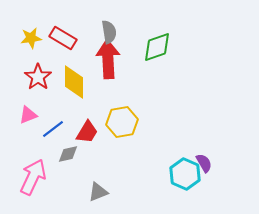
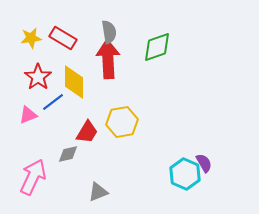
blue line: moved 27 px up
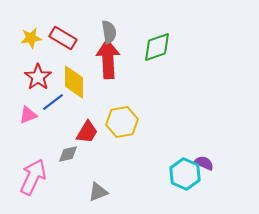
purple semicircle: rotated 36 degrees counterclockwise
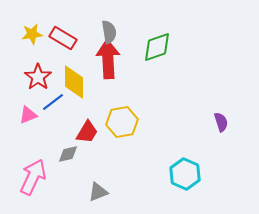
yellow star: moved 1 px right, 4 px up
purple semicircle: moved 17 px right, 41 px up; rotated 48 degrees clockwise
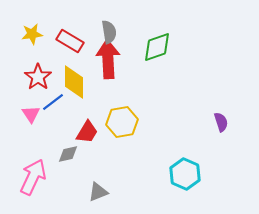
red rectangle: moved 7 px right, 3 px down
pink triangle: moved 3 px right, 1 px up; rotated 42 degrees counterclockwise
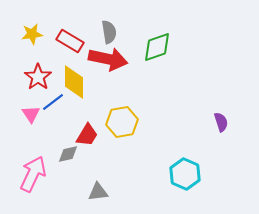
red arrow: rotated 105 degrees clockwise
red trapezoid: moved 3 px down
pink arrow: moved 3 px up
gray triangle: rotated 15 degrees clockwise
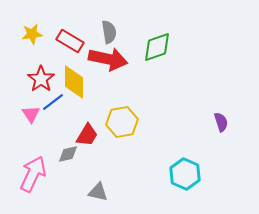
red star: moved 3 px right, 2 px down
gray triangle: rotated 20 degrees clockwise
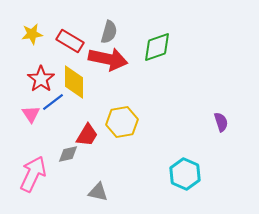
gray semicircle: rotated 25 degrees clockwise
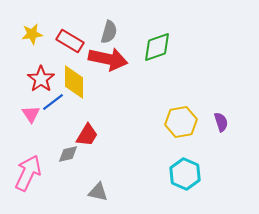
yellow hexagon: moved 59 px right
pink arrow: moved 5 px left, 1 px up
